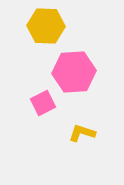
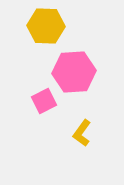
pink square: moved 1 px right, 2 px up
yellow L-shape: rotated 72 degrees counterclockwise
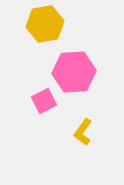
yellow hexagon: moved 1 px left, 2 px up; rotated 12 degrees counterclockwise
yellow L-shape: moved 1 px right, 1 px up
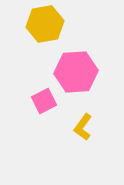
pink hexagon: moved 2 px right
yellow L-shape: moved 5 px up
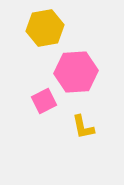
yellow hexagon: moved 4 px down
yellow L-shape: rotated 48 degrees counterclockwise
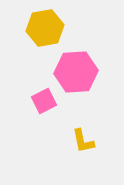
yellow L-shape: moved 14 px down
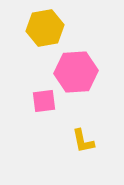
pink square: rotated 20 degrees clockwise
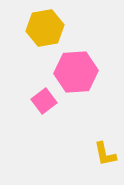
pink square: rotated 30 degrees counterclockwise
yellow L-shape: moved 22 px right, 13 px down
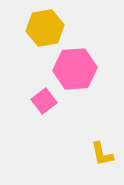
pink hexagon: moved 1 px left, 3 px up
yellow L-shape: moved 3 px left
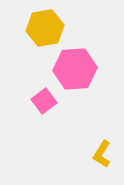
yellow L-shape: rotated 44 degrees clockwise
